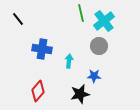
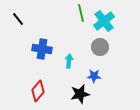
gray circle: moved 1 px right, 1 px down
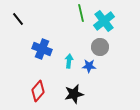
blue cross: rotated 12 degrees clockwise
blue star: moved 5 px left, 10 px up
black star: moved 6 px left
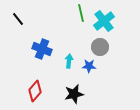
red diamond: moved 3 px left
